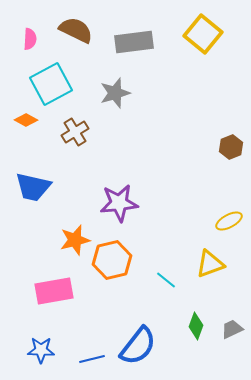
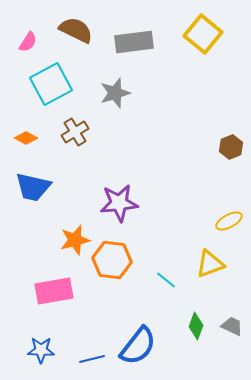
pink semicircle: moved 2 px left, 3 px down; rotated 30 degrees clockwise
orange diamond: moved 18 px down
orange hexagon: rotated 21 degrees clockwise
gray trapezoid: moved 3 px up; rotated 50 degrees clockwise
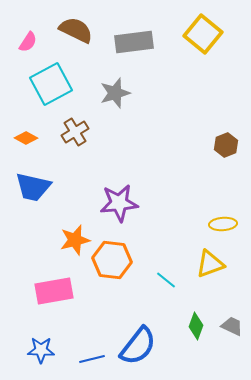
brown hexagon: moved 5 px left, 2 px up
yellow ellipse: moved 6 px left, 3 px down; rotated 24 degrees clockwise
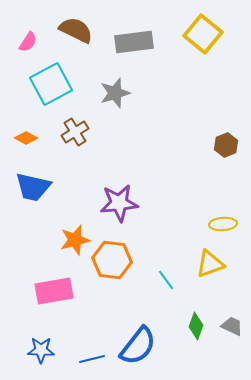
cyan line: rotated 15 degrees clockwise
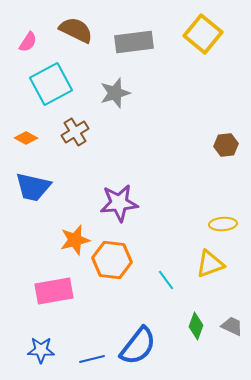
brown hexagon: rotated 15 degrees clockwise
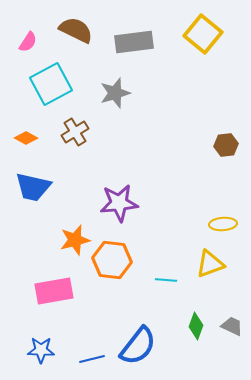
cyan line: rotated 50 degrees counterclockwise
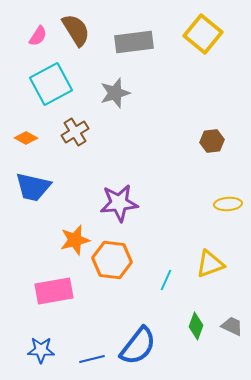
brown semicircle: rotated 32 degrees clockwise
pink semicircle: moved 10 px right, 6 px up
brown hexagon: moved 14 px left, 4 px up
yellow ellipse: moved 5 px right, 20 px up
cyan line: rotated 70 degrees counterclockwise
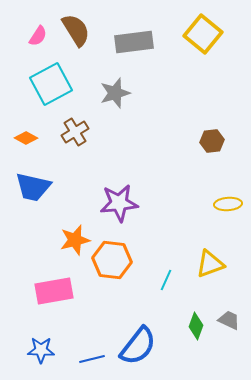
gray trapezoid: moved 3 px left, 6 px up
